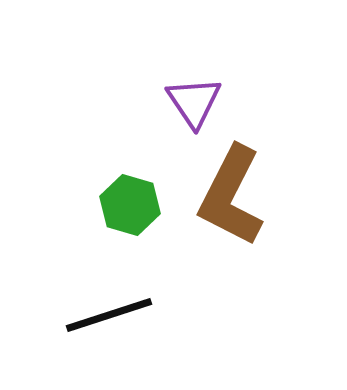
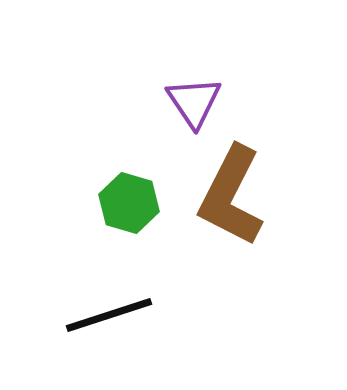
green hexagon: moved 1 px left, 2 px up
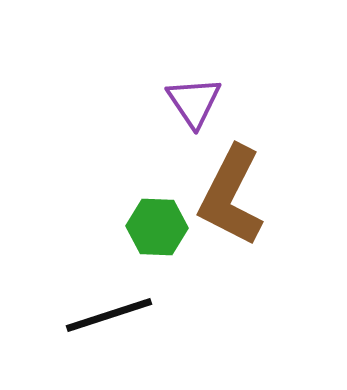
green hexagon: moved 28 px right, 24 px down; rotated 14 degrees counterclockwise
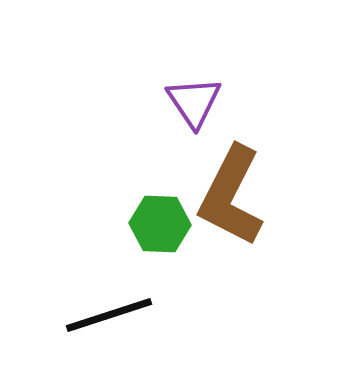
green hexagon: moved 3 px right, 3 px up
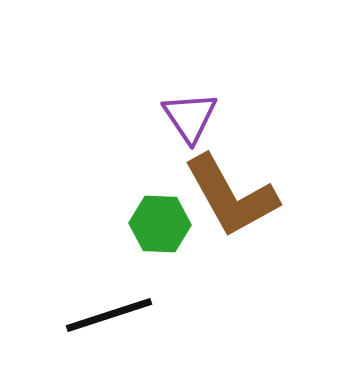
purple triangle: moved 4 px left, 15 px down
brown L-shape: rotated 56 degrees counterclockwise
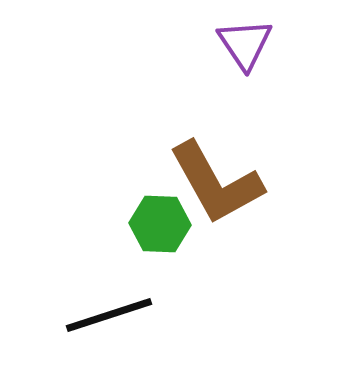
purple triangle: moved 55 px right, 73 px up
brown L-shape: moved 15 px left, 13 px up
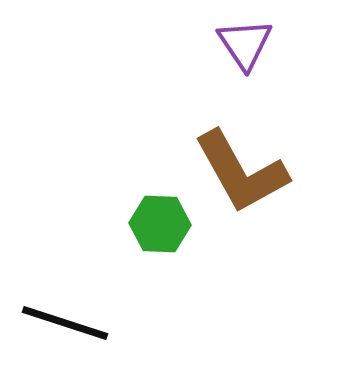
brown L-shape: moved 25 px right, 11 px up
black line: moved 44 px left, 8 px down; rotated 36 degrees clockwise
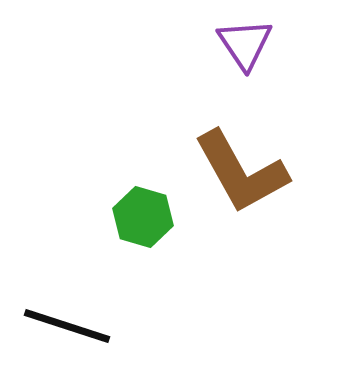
green hexagon: moved 17 px left, 7 px up; rotated 14 degrees clockwise
black line: moved 2 px right, 3 px down
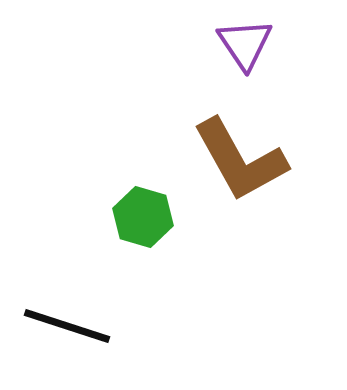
brown L-shape: moved 1 px left, 12 px up
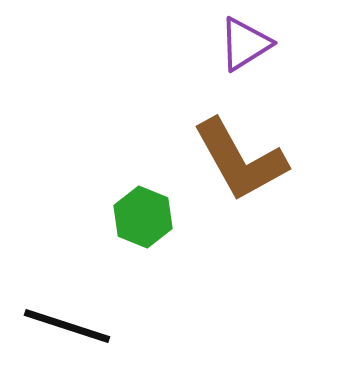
purple triangle: rotated 32 degrees clockwise
green hexagon: rotated 6 degrees clockwise
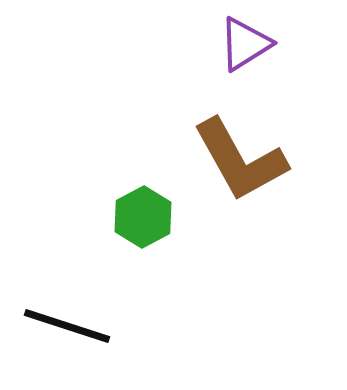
green hexagon: rotated 10 degrees clockwise
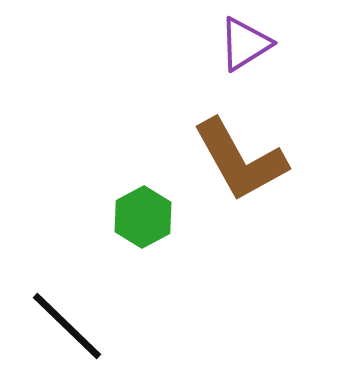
black line: rotated 26 degrees clockwise
